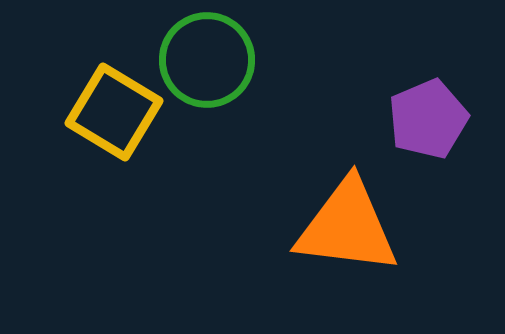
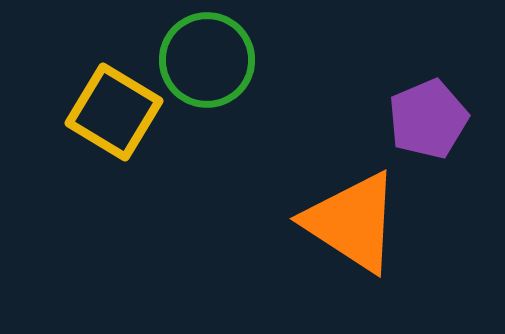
orange triangle: moved 5 px right, 5 px up; rotated 26 degrees clockwise
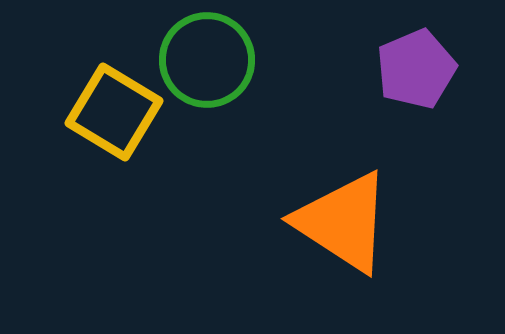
purple pentagon: moved 12 px left, 50 px up
orange triangle: moved 9 px left
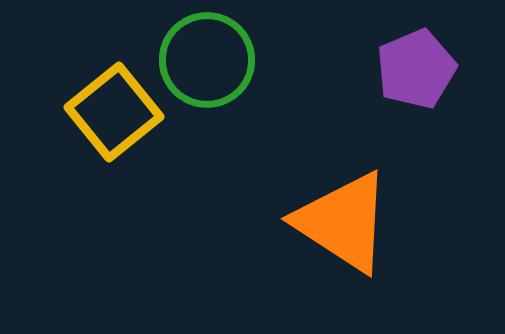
yellow square: rotated 20 degrees clockwise
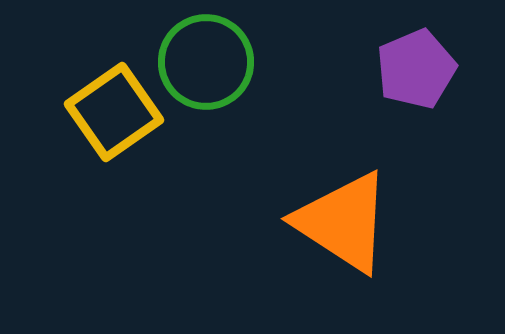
green circle: moved 1 px left, 2 px down
yellow square: rotated 4 degrees clockwise
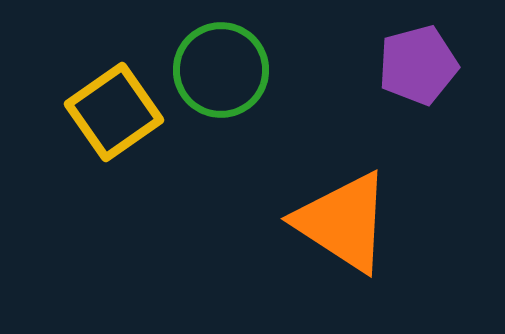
green circle: moved 15 px right, 8 px down
purple pentagon: moved 2 px right, 4 px up; rotated 8 degrees clockwise
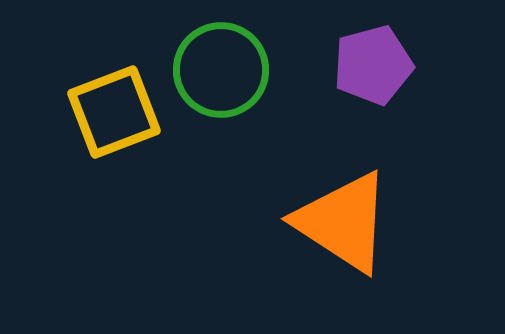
purple pentagon: moved 45 px left
yellow square: rotated 14 degrees clockwise
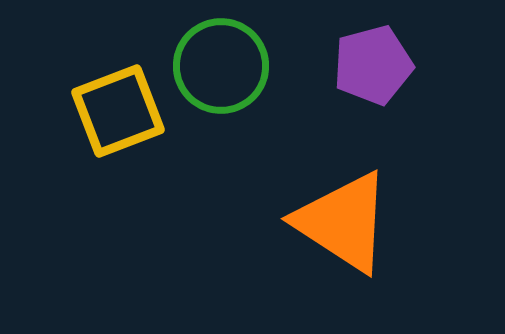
green circle: moved 4 px up
yellow square: moved 4 px right, 1 px up
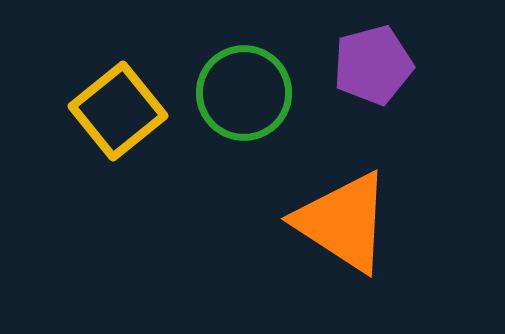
green circle: moved 23 px right, 27 px down
yellow square: rotated 18 degrees counterclockwise
